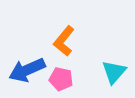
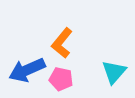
orange L-shape: moved 2 px left, 2 px down
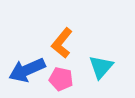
cyan triangle: moved 13 px left, 5 px up
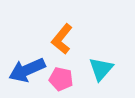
orange L-shape: moved 4 px up
cyan triangle: moved 2 px down
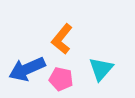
blue arrow: moved 1 px up
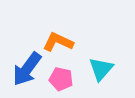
orange L-shape: moved 4 px left, 3 px down; rotated 76 degrees clockwise
blue arrow: rotated 30 degrees counterclockwise
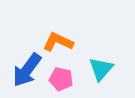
blue arrow: moved 1 px down
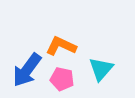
orange L-shape: moved 3 px right, 4 px down
pink pentagon: moved 1 px right
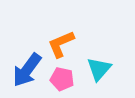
orange L-shape: moved 2 px up; rotated 48 degrees counterclockwise
cyan triangle: moved 2 px left
